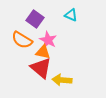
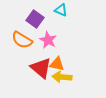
cyan triangle: moved 10 px left, 5 px up
orange triangle: moved 14 px right, 12 px down
yellow arrow: moved 3 px up
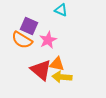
purple square: moved 6 px left, 7 px down; rotated 12 degrees counterclockwise
pink star: rotated 18 degrees clockwise
red triangle: moved 2 px down
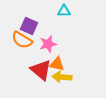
cyan triangle: moved 3 px right, 1 px down; rotated 24 degrees counterclockwise
pink star: moved 4 px down; rotated 12 degrees clockwise
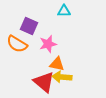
orange semicircle: moved 5 px left, 4 px down
red triangle: moved 3 px right, 12 px down
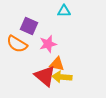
red triangle: moved 1 px right, 6 px up
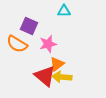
orange triangle: rotated 49 degrees counterclockwise
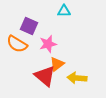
yellow arrow: moved 15 px right, 1 px down
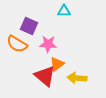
pink star: rotated 18 degrees clockwise
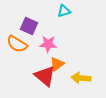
cyan triangle: rotated 16 degrees counterclockwise
yellow arrow: moved 4 px right
